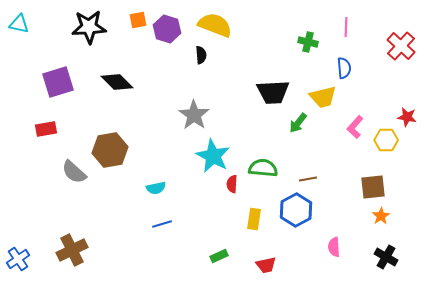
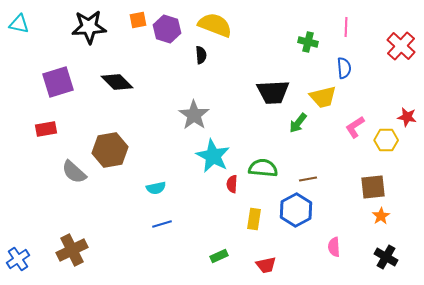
pink L-shape: rotated 15 degrees clockwise
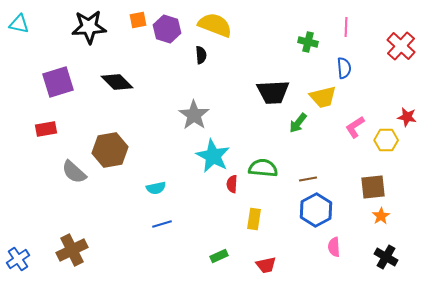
blue hexagon: moved 20 px right
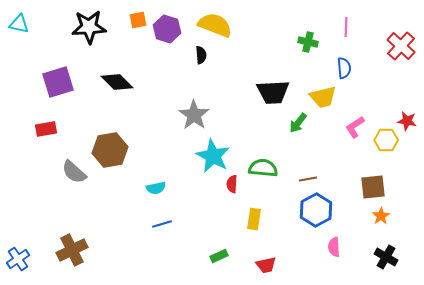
red star: moved 4 px down
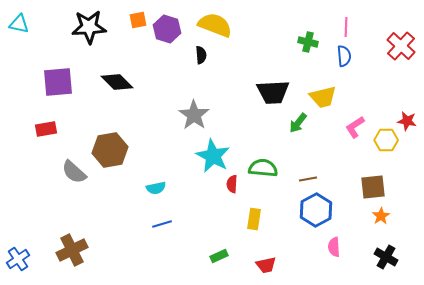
blue semicircle: moved 12 px up
purple square: rotated 12 degrees clockwise
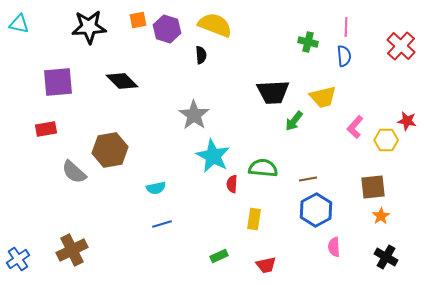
black diamond: moved 5 px right, 1 px up
green arrow: moved 4 px left, 2 px up
pink L-shape: rotated 15 degrees counterclockwise
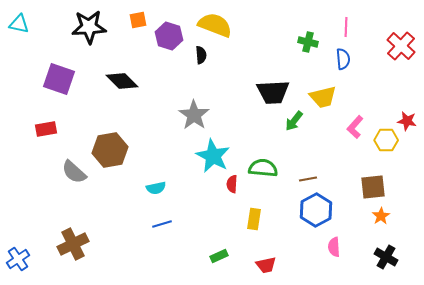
purple hexagon: moved 2 px right, 7 px down
blue semicircle: moved 1 px left, 3 px down
purple square: moved 1 px right, 3 px up; rotated 24 degrees clockwise
brown cross: moved 1 px right, 6 px up
